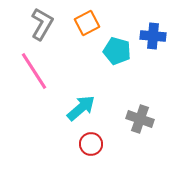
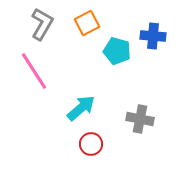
gray cross: rotated 8 degrees counterclockwise
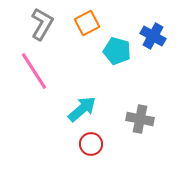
blue cross: rotated 25 degrees clockwise
cyan arrow: moved 1 px right, 1 px down
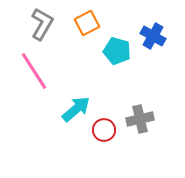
cyan arrow: moved 6 px left
gray cross: rotated 24 degrees counterclockwise
red circle: moved 13 px right, 14 px up
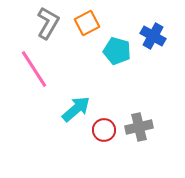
gray L-shape: moved 6 px right, 1 px up
pink line: moved 2 px up
gray cross: moved 1 px left, 8 px down
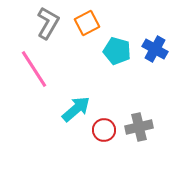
blue cross: moved 2 px right, 13 px down
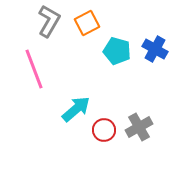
gray L-shape: moved 1 px right, 2 px up
pink line: rotated 12 degrees clockwise
gray cross: rotated 16 degrees counterclockwise
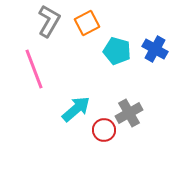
gray cross: moved 10 px left, 14 px up
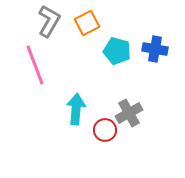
blue cross: rotated 20 degrees counterclockwise
pink line: moved 1 px right, 4 px up
cyan arrow: rotated 44 degrees counterclockwise
red circle: moved 1 px right
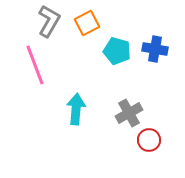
red circle: moved 44 px right, 10 px down
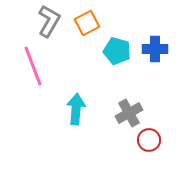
blue cross: rotated 10 degrees counterclockwise
pink line: moved 2 px left, 1 px down
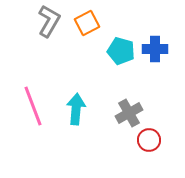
cyan pentagon: moved 4 px right
pink line: moved 40 px down
